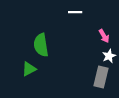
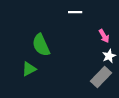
green semicircle: rotated 15 degrees counterclockwise
gray rectangle: rotated 30 degrees clockwise
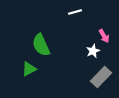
white line: rotated 16 degrees counterclockwise
white star: moved 16 px left, 5 px up
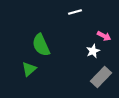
pink arrow: rotated 32 degrees counterclockwise
green triangle: rotated 14 degrees counterclockwise
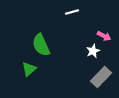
white line: moved 3 px left
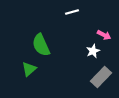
pink arrow: moved 1 px up
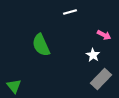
white line: moved 2 px left
white star: moved 4 px down; rotated 16 degrees counterclockwise
green triangle: moved 15 px left, 17 px down; rotated 28 degrees counterclockwise
gray rectangle: moved 2 px down
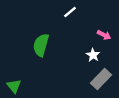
white line: rotated 24 degrees counterclockwise
green semicircle: rotated 40 degrees clockwise
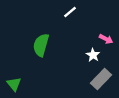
pink arrow: moved 2 px right, 4 px down
green triangle: moved 2 px up
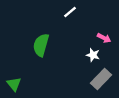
pink arrow: moved 2 px left, 1 px up
white star: rotated 16 degrees counterclockwise
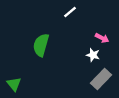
pink arrow: moved 2 px left
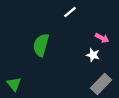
gray rectangle: moved 5 px down
